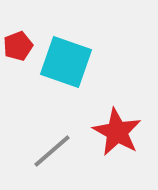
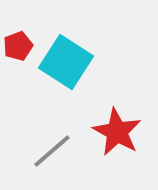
cyan square: rotated 14 degrees clockwise
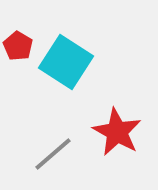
red pentagon: rotated 20 degrees counterclockwise
gray line: moved 1 px right, 3 px down
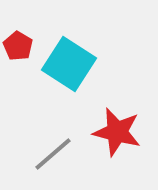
cyan square: moved 3 px right, 2 px down
red star: rotated 15 degrees counterclockwise
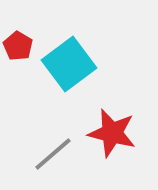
cyan square: rotated 20 degrees clockwise
red star: moved 5 px left, 1 px down
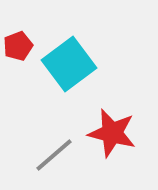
red pentagon: rotated 20 degrees clockwise
gray line: moved 1 px right, 1 px down
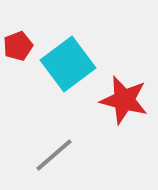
cyan square: moved 1 px left
red star: moved 12 px right, 33 px up
